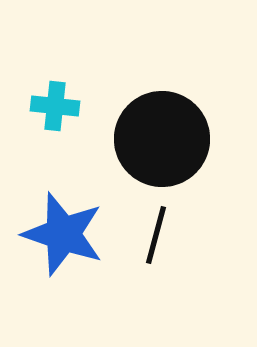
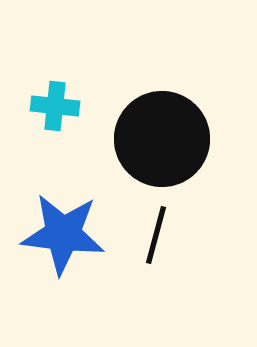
blue star: rotated 12 degrees counterclockwise
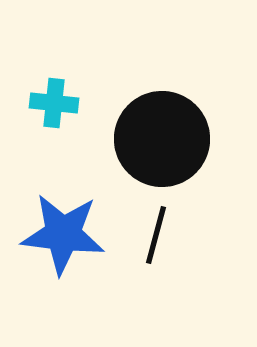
cyan cross: moved 1 px left, 3 px up
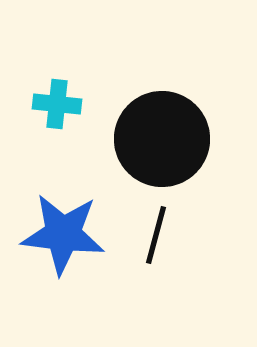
cyan cross: moved 3 px right, 1 px down
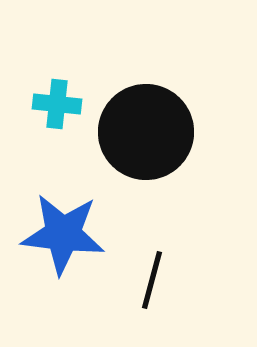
black circle: moved 16 px left, 7 px up
black line: moved 4 px left, 45 px down
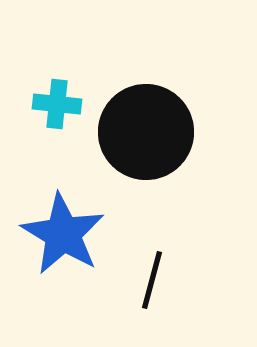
blue star: rotated 24 degrees clockwise
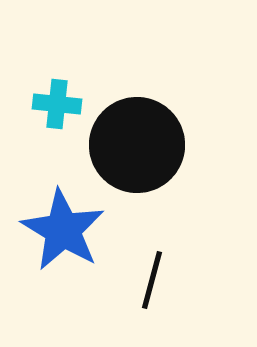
black circle: moved 9 px left, 13 px down
blue star: moved 4 px up
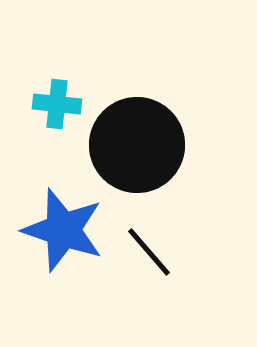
blue star: rotated 12 degrees counterclockwise
black line: moved 3 px left, 28 px up; rotated 56 degrees counterclockwise
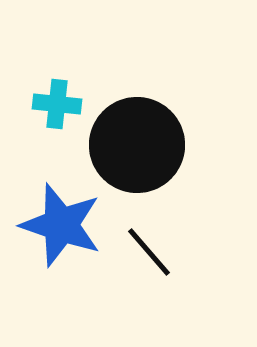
blue star: moved 2 px left, 5 px up
